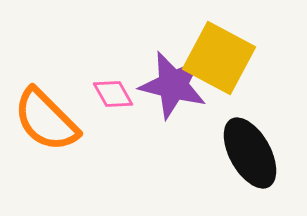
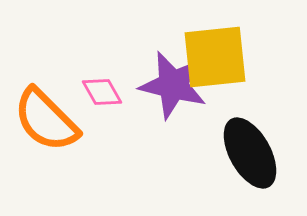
yellow square: moved 4 px left, 1 px up; rotated 34 degrees counterclockwise
pink diamond: moved 11 px left, 2 px up
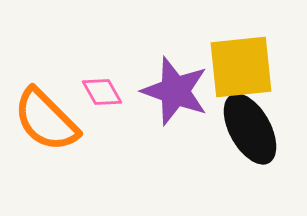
yellow square: moved 26 px right, 10 px down
purple star: moved 2 px right, 6 px down; rotated 6 degrees clockwise
black ellipse: moved 24 px up
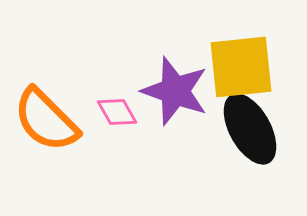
pink diamond: moved 15 px right, 20 px down
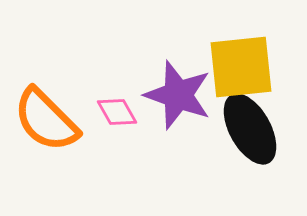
purple star: moved 3 px right, 4 px down
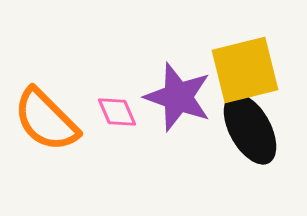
yellow square: moved 4 px right, 3 px down; rotated 8 degrees counterclockwise
purple star: moved 2 px down
pink diamond: rotated 6 degrees clockwise
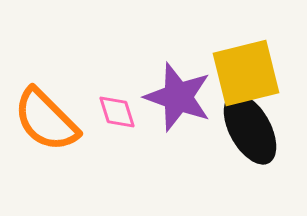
yellow square: moved 1 px right, 3 px down
pink diamond: rotated 6 degrees clockwise
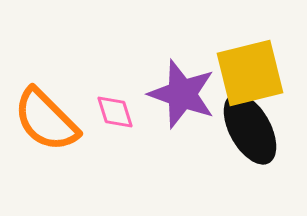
yellow square: moved 4 px right
purple star: moved 4 px right, 3 px up
pink diamond: moved 2 px left
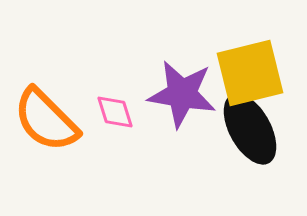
purple star: rotated 10 degrees counterclockwise
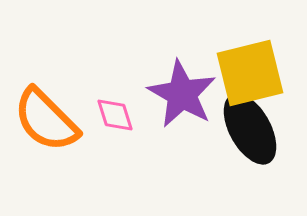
purple star: rotated 20 degrees clockwise
pink diamond: moved 3 px down
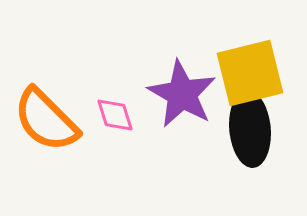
black ellipse: rotated 24 degrees clockwise
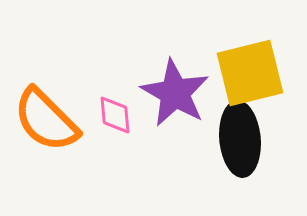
purple star: moved 7 px left, 1 px up
pink diamond: rotated 12 degrees clockwise
black ellipse: moved 10 px left, 10 px down
